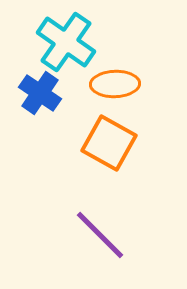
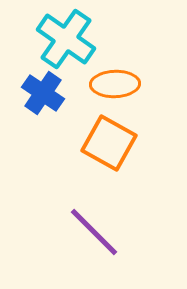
cyan cross: moved 3 px up
blue cross: moved 3 px right
purple line: moved 6 px left, 3 px up
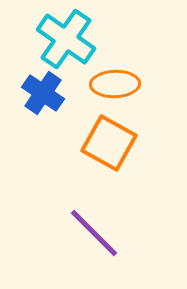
purple line: moved 1 px down
